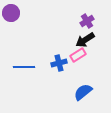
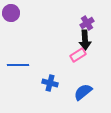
purple cross: moved 2 px down
black arrow: rotated 60 degrees counterclockwise
blue cross: moved 9 px left, 20 px down; rotated 28 degrees clockwise
blue line: moved 6 px left, 2 px up
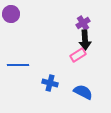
purple circle: moved 1 px down
purple cross: moved 4 px left
blue semicircle: rotated 66 degrees clockwise
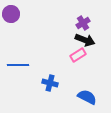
black arrow: rotated 66 degrees counterclockwise
blue semicircle: moved 4 px right, 5 px down
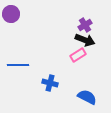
purple cross: moved 2 px right, 2 px down
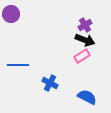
pink rectangle: moved 4 px right, 1 px down
blue cross: rotated 14 degrees clockwise
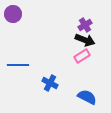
purple circle: moved 2 px right
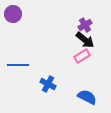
black arrow: rotated 18 degrees clockwise
blue cross: moved 2 px left, 1 px down
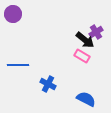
purple cross: moved 11 px right, 7 px down
pink rectangle: rotated 63 degrees clockwise
blue semicircle: moved 1 px left, 2 px down
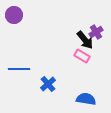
purple circle: moved 1 px right, 1 px down
black arrow: rotated 12 degrees clockwise
blue line: moved 1 px right, 4 px down
blue cross: rotated 21 degrees clockwise
blue semicircle: rotated 18 degrees counterclockwise
